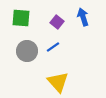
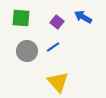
blue arrow: rotated 42 degrees counterclockwise
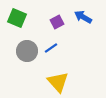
green square: moved 4 px left; rotated 18 degrees clockwise
purple square: rotated 24 degrees clockwise
blue line: moved 2 px left, 1 px down
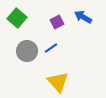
green square: rotated 18 degrees clockwise
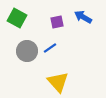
green square: rotated 12 degrees counterclockwise
purple square: rotated 16 degrees clockwise
blue line: moved 1 px left
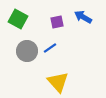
green square: moved 1 px right, 1 px down
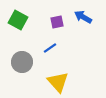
green square: moved 1 px down
gray circle: moved 5 px left, 11 px down
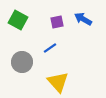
blue arrow: moved 2 px down
